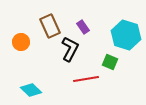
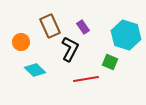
cyan diamond: moved 4 px right, 20 px up
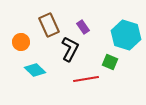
brown rectangle: moved 1 px left, 1 px up
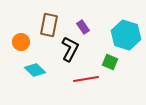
brown rectangle: rotated 35 degrees clockwise
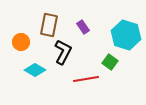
black L-shape: moved 7 px left, 3 px down
green square: rotated 14 degrees clockwise
cyan diamond: rotated 15 degrees counterclockwise
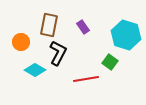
black L-shape: moved 5 px left, 1 px down
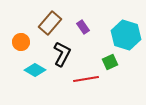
brown rectangle: moved 1 px right, 2 px up; rotated 30 degrees clockwise
black L-shape: moved 4 px right, 1 px down
green square: rotated 28 degrees clockwise
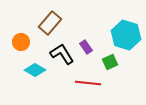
purple rectangle: moved 3 px right, 20 px down
black L-shape: rotated 60 degrees counterclockwise
red line: moved 2 px right, 4 px down; rotated 15 degrees clockwise
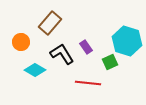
cyan hexagon: moved 1 px right, 6 px down
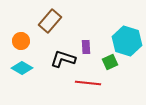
brown rectangle: moved 2 px up
orange circle: moved 1 px up
purple rectangle: rotated 32 degrees clockwise
black L-shape: moved 1 px right, 5 px down; rotated 40 degrees counterclockwise
cyan diamond: moved 13 px left, 2 px up
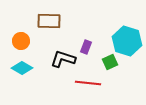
brown rectangle: moved 1 px left; rotated 50 degrees clockwise
purple rectangle: rotated 24 degrees clockwise
